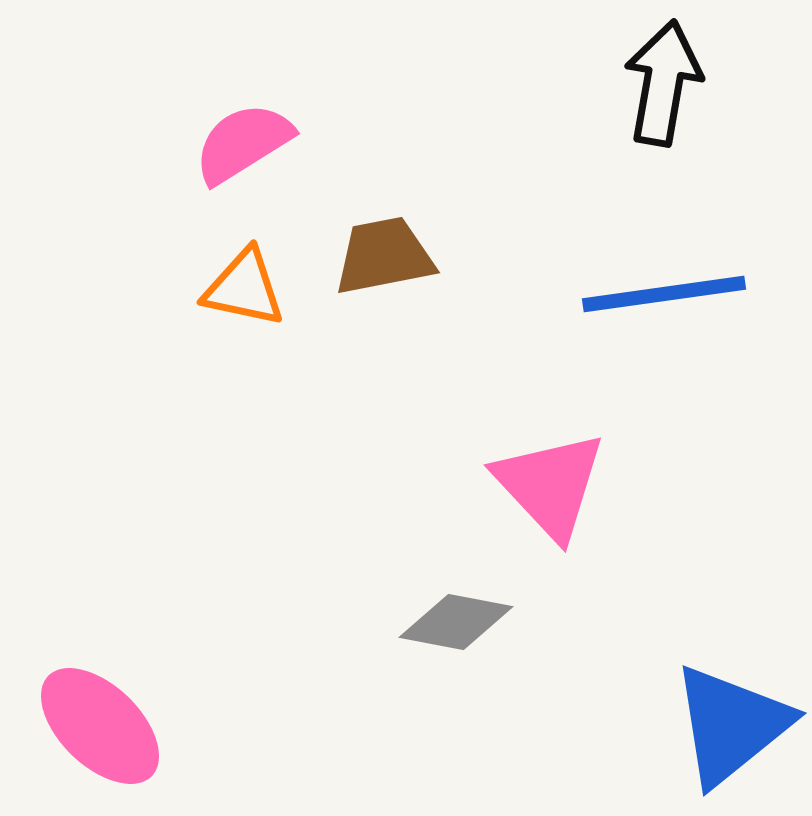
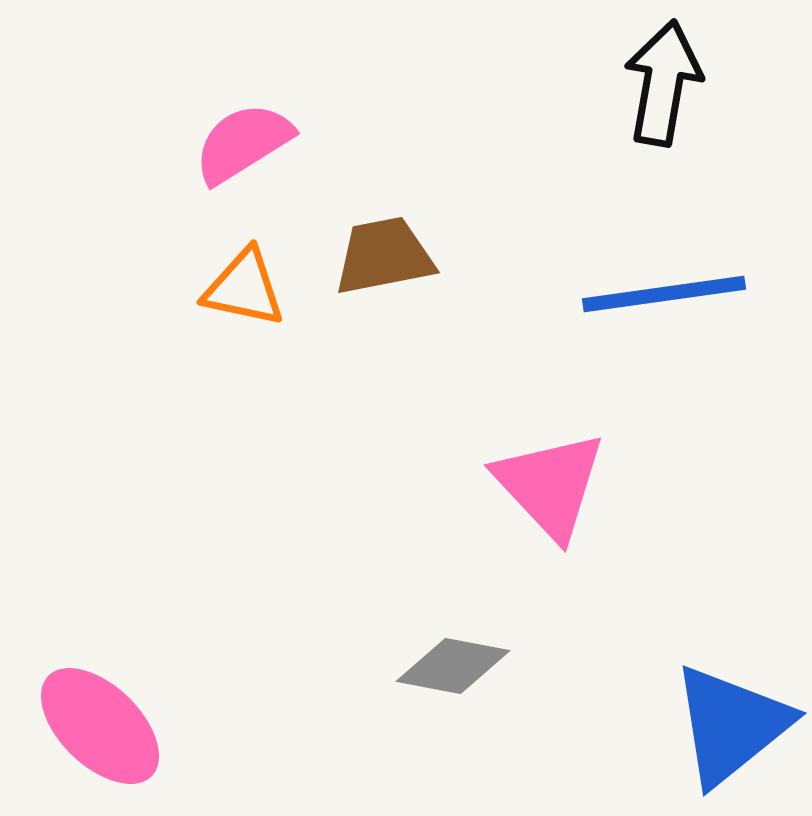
gray diamond: moved 3 px left, 44 px down
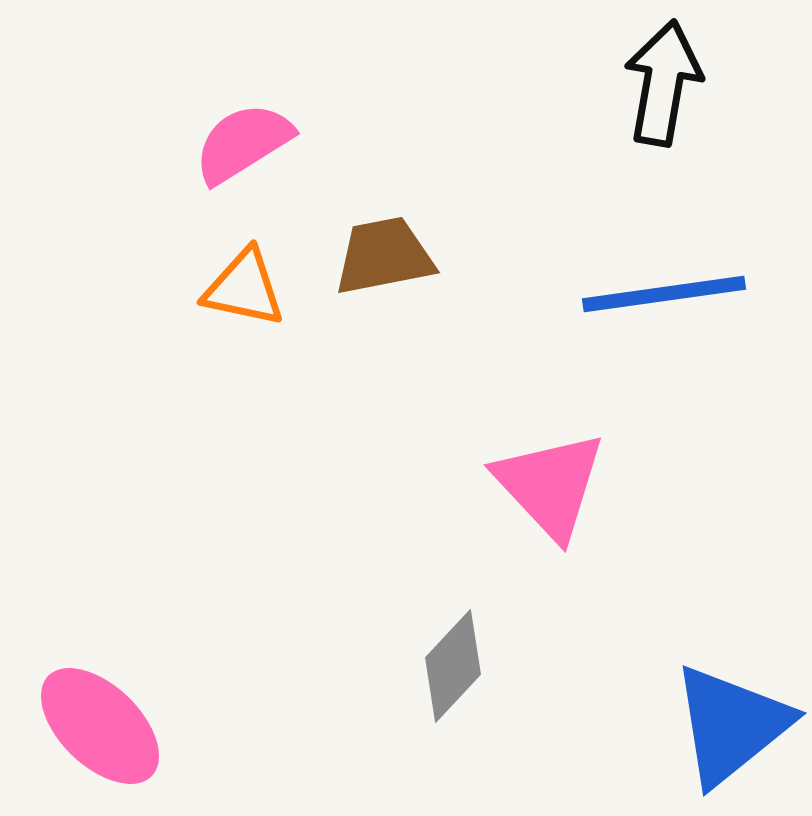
gray diamond: rotated 58 degrees counterclockwise
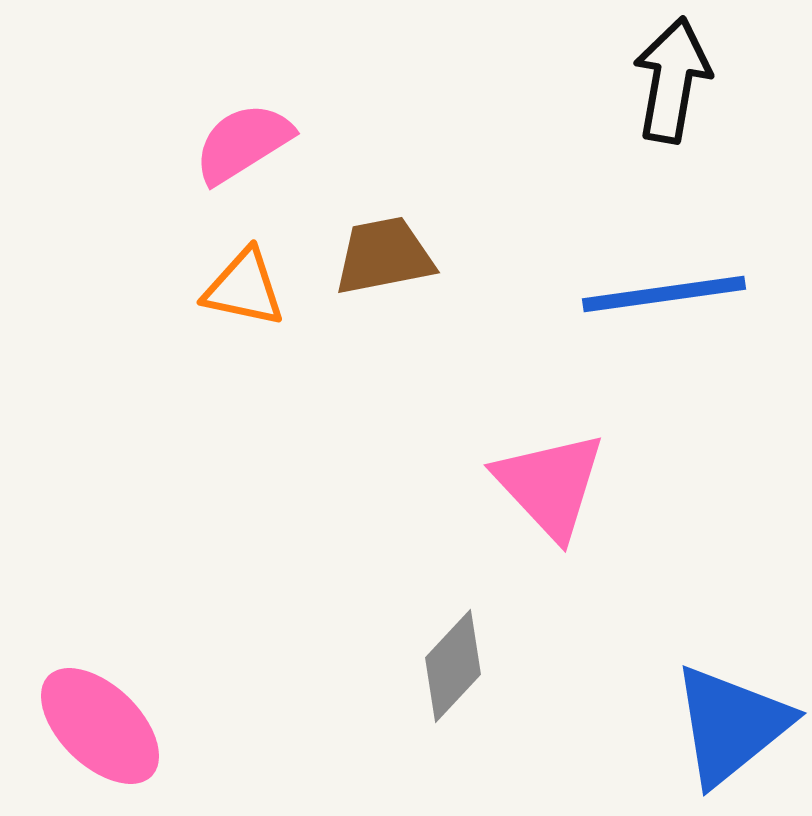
black arrow: moved 9 px right, 3 px up
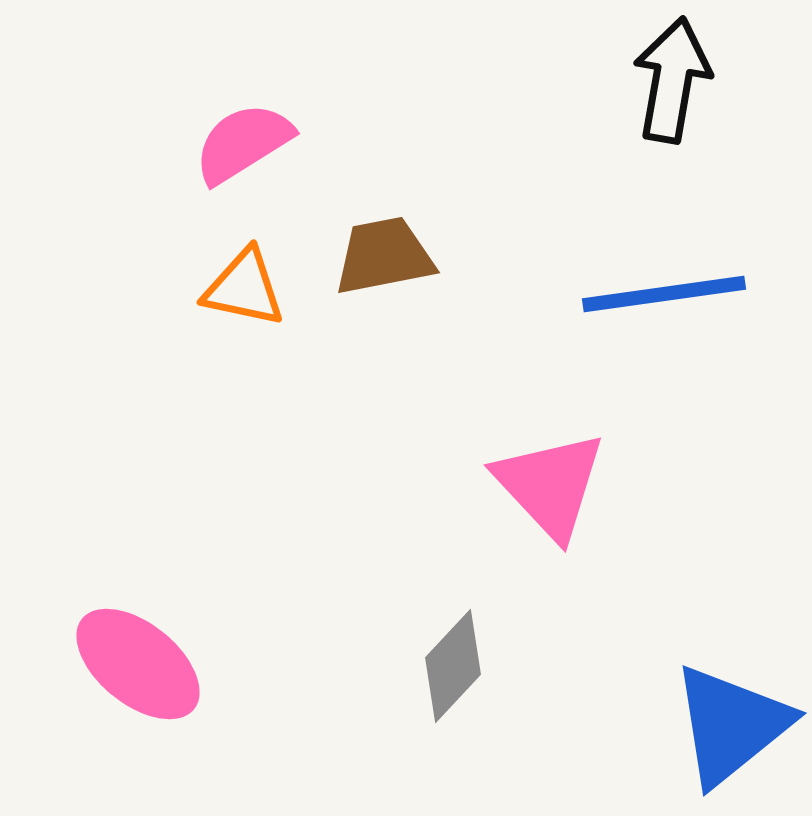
pink ellipse: moved 38 px right, 62 px up; rotated 5 degrees counterclockwise
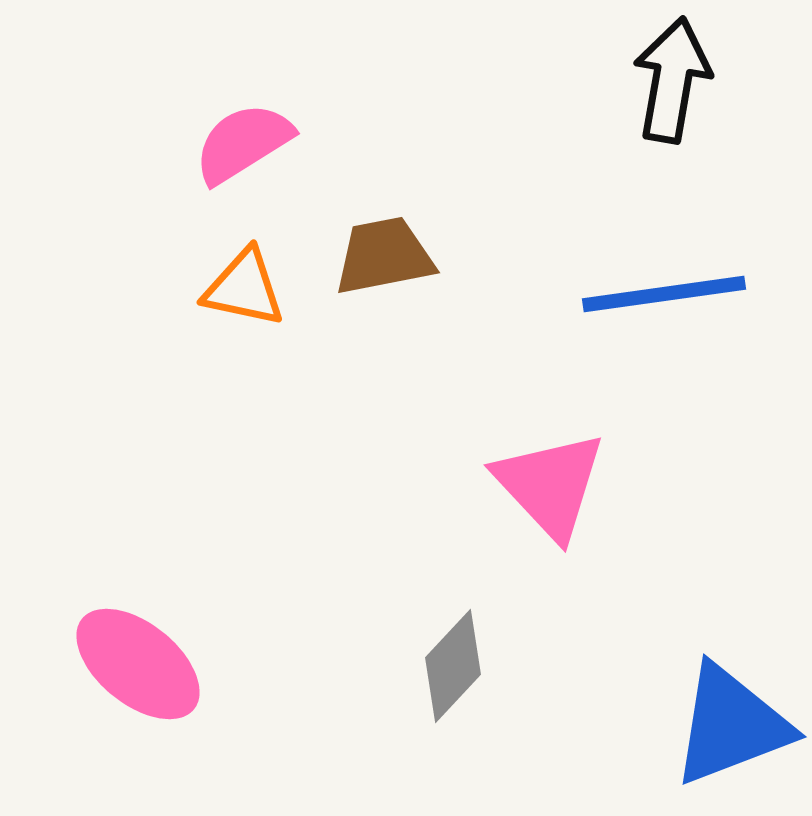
blue triangle: rotated 18 degrees clockwise
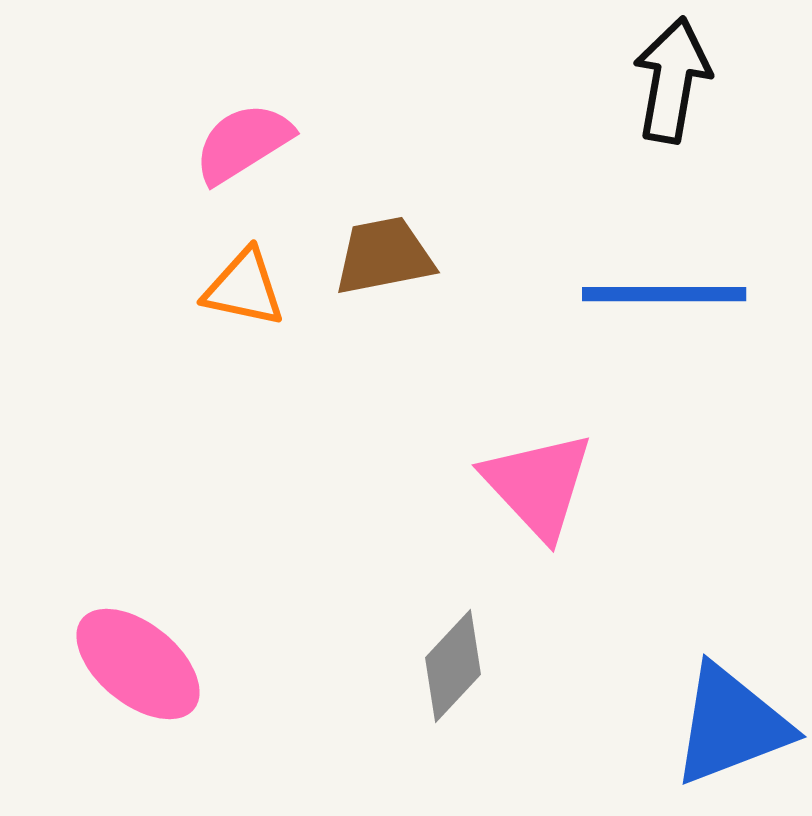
blue line: rotated 8 degrees clockwise
pink triangle: moved 12 px left
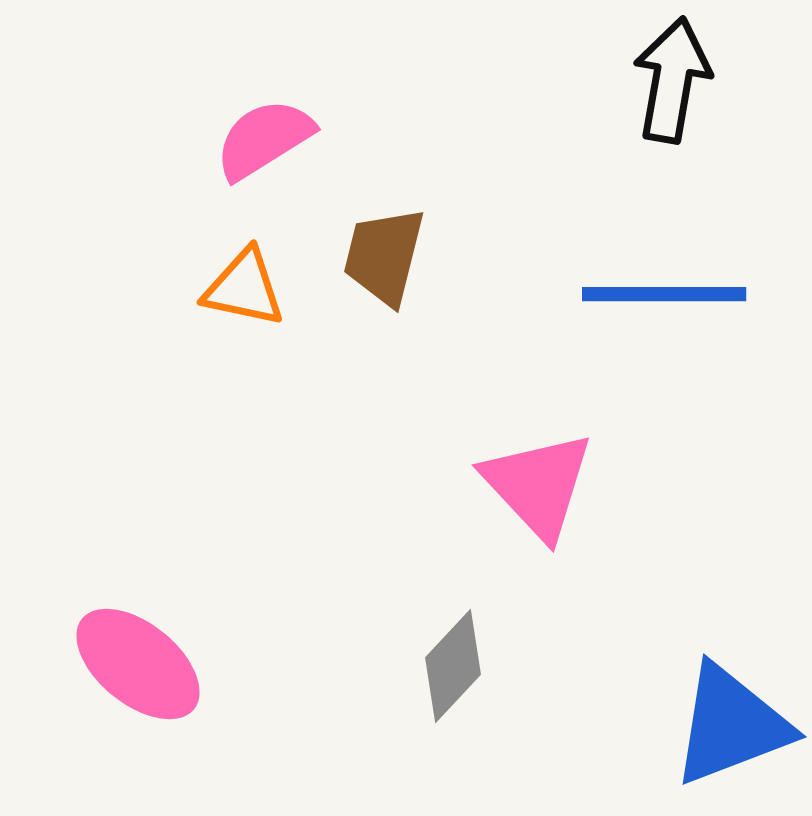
pink semicircle: moved 21 px right, 4 px up
brown trapezoid: rotated 65 degrees counterclockwise
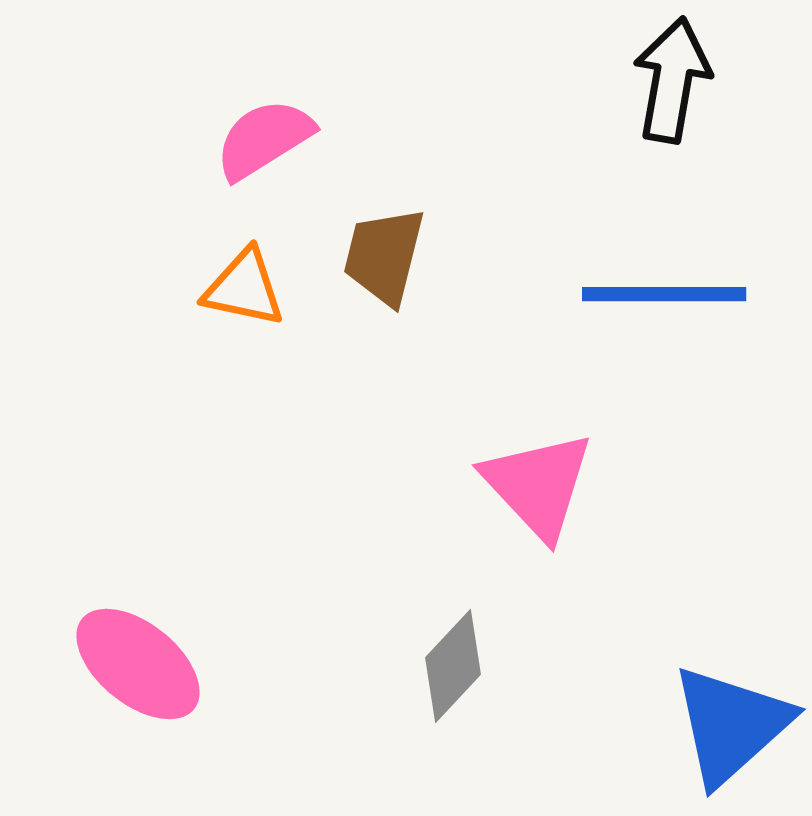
blue triangle: rotated 21 degrees counterclockwise
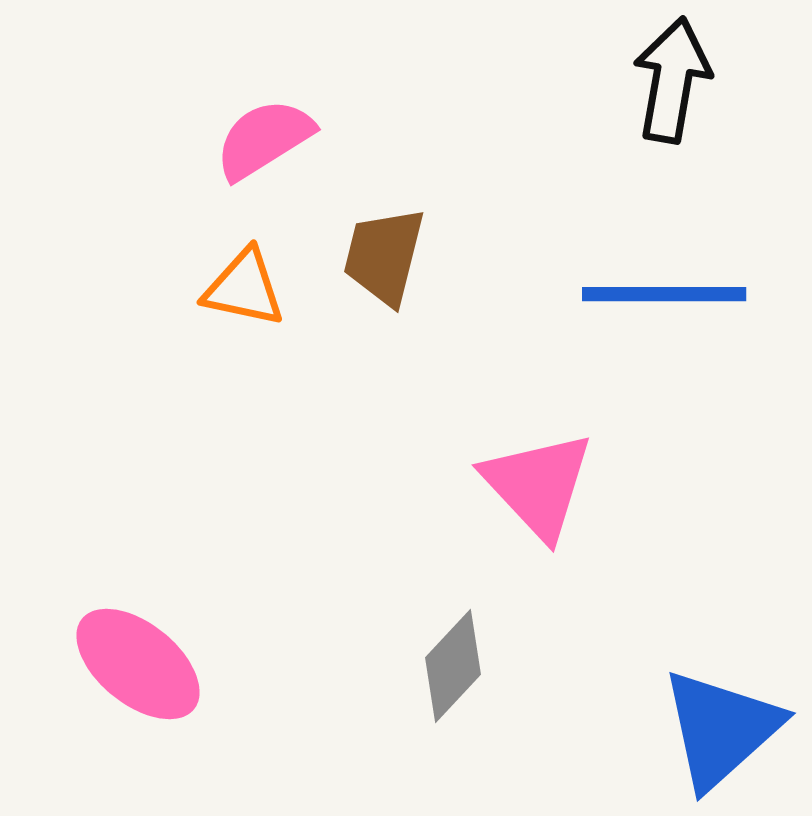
blue triangle: moved 10 px left, 4 px down
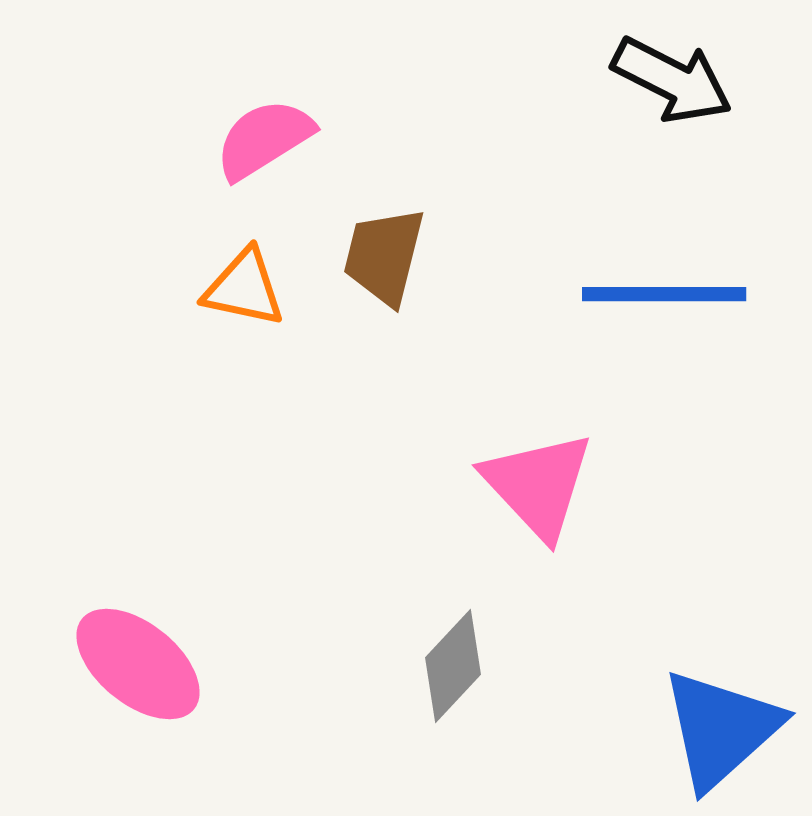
black arrow: rotated 107 degrees clockwise
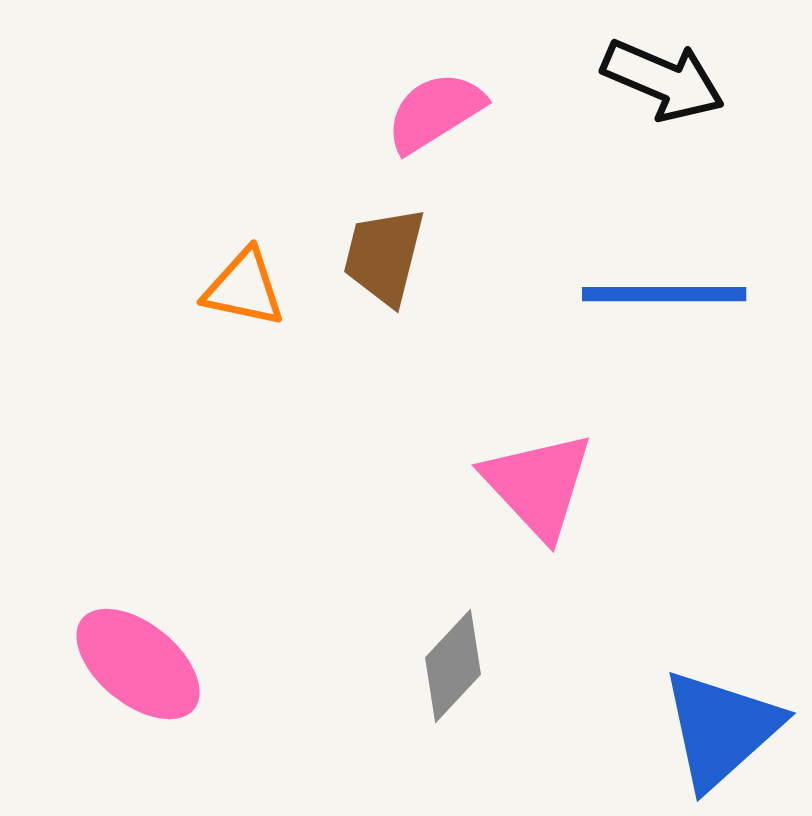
black arrow: moved 9 px left; rotated 4 degrees counterclockwise
pink semicircle: moved 171 px right, 27 px up
